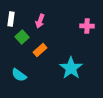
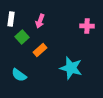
cyan star: rotated 20 degrees counterclockwise
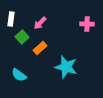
pink arrow: moved 2 px down; rotated 24 degrees clockwise
pink cross: moved 2 px up
orange rectangle: moved 2 px up
cyan star: moved 5 px left, 1 px up
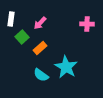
cyan star: rotated 15 degrees clockwise
cyan semicircle: moved 22 px right
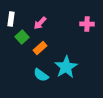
cyan star: rotated 10 degrees clockwise
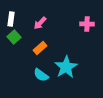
green square: moved 8 px left
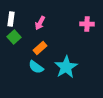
pink arrow: rotated 16 degrees counterclockwise
cyan semicircle: moved 5 px left, 8 px up
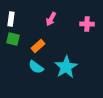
pink arrow: moved 11 px right, 4 px up
green square: moved 1 px left, 2 px down; rotated 32 degrees counterclockwise
orange rectangle: moved 2 px left, 2 px up
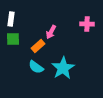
pink arrow: moved 13 px down
green square: rotated 16 degrees counterclockwise
cyan star: moved 3 px left, 1 px down
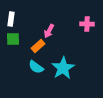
pink arrow: moved 2 px left, 1 px up
